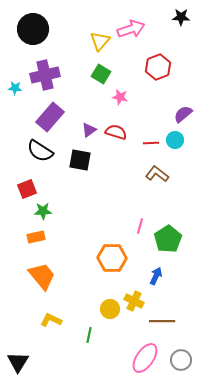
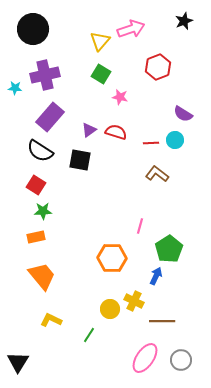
black star: moved 3 px right, 4 px down; rotated 24 degrees counterclockwise
purple semicircle: rotated 108 degrees counterclockwise
red square: moved 9 px right, 4 px up; rotated 36 degrees counterclockwise
green pentagon: moved 1 px right, 10 px down
green line: rotated 21 degrees clockwise
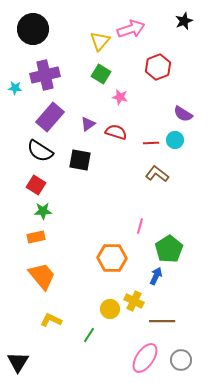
purple triangle: moved 1 px left, 6 px up
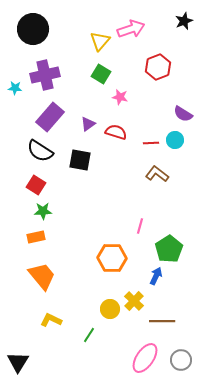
yellow cross: rotated 18 degrees clockwise
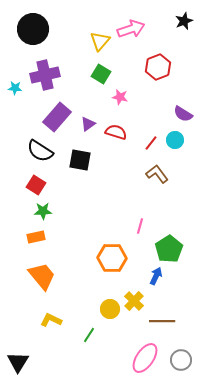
purple rectangle: moved 7 px right
red line: rotated 49 degrees counterclockwise
brown L-shape: rotated 15 degrees clockwise
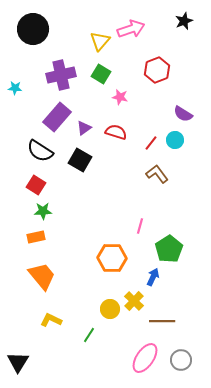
red hexagon: moved 1 px left, 3 px down
purple cross: moved 16 px right
purple triangle: moved 4 px left, 4 px down
black square: rotated 20 degrees clockwise
blue arrow: moved 3 px left, 1 px down
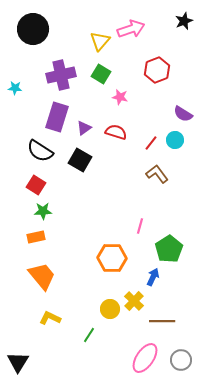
purple rectangle: rotated 24 degrees counterclockwise
yellow L-shape: moved 1 px left, 2 px up
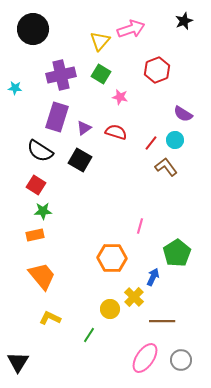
brown L-shape: moved 9 px right, 7 px up
orange rectangle: moved 1 px left, 2 px up
green pentagon: moved 8 px right, 4 px down
yellow cross: moved 4 px up
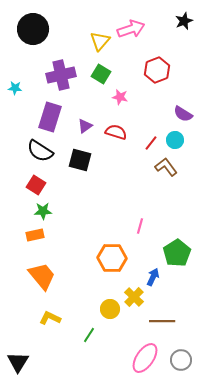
purple rectangle: moved 7 px left
purple triangle: moved 1 px right, 2 px up
black square: rotated 15 degrees counterclockwise
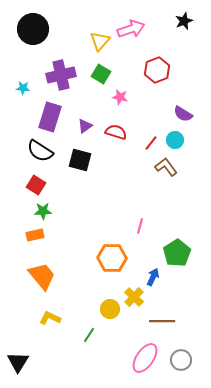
cyan star: moved 8 px right
